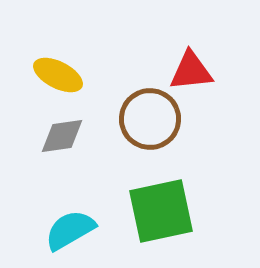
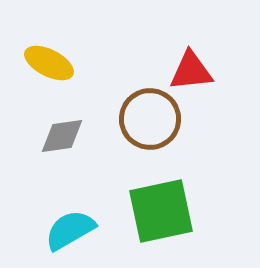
yellow ellipse: moved 9 px left, 12 px up
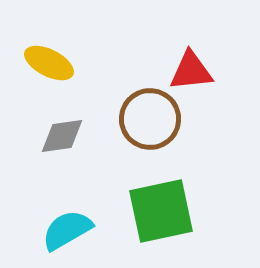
cyan semicircle: moved 3 px left
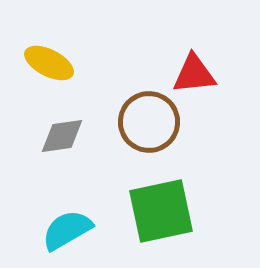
red triangle: moved 3 px right, 3 px down
brown circle: moved 1 px left, 3 px down
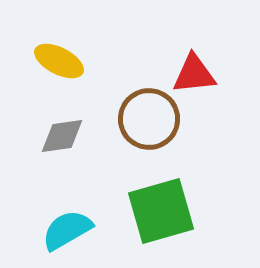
yellow ellipse: moved 10 px right, 2 px up
brown circle: moved 3 px up
green square: rotated 4 degrees counterclockwise
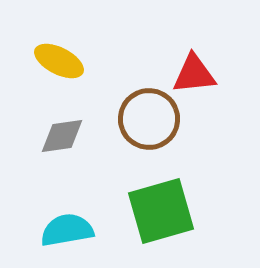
cyan semicircle: rotated 20 degrees clockwise
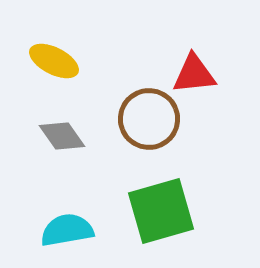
yellow ellipse: moved 5 px left
gray diamond: rotated 63 degrees clockwise
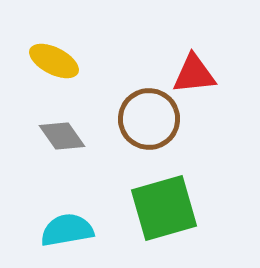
green square: moved 3 px right, 3 px up
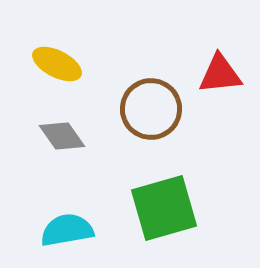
yellow ellipse: moved 3 px right, 3 px down
red triangle: moved 26 px right
brown circle: moved 2 px right, 10 px up
